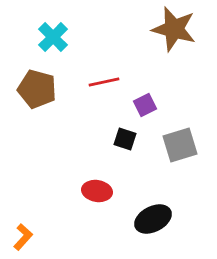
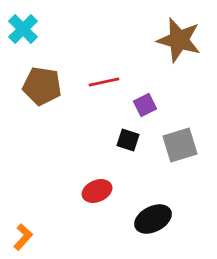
brown star: moved 5 px right, 11 px down
cyan cross: moved 30 px left, 8 px up
brown pentagon: moved 5 px right, 3 px up; rotated 6 degrees counterclockwise
black square: moved 3 px right, 1 px down
red ellipse: rotated 32 degrees counterclockwise
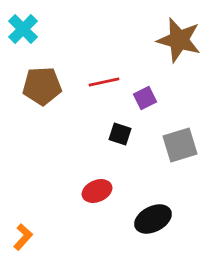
brown pentagon: rotated 12 degrees counterclockwise
purple square: moved 7 px up
black square: moved 8 px left, 6 px up
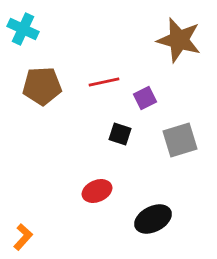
cyan cross: rotated 20 degrees counterclockwise
gray square: moved 5 px up
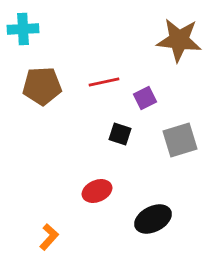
cyan cross: rotated 28 degrees counterclockwise
brown star: rotated 9 degrees counterclockwise
orange L-shape: moved 26 px right
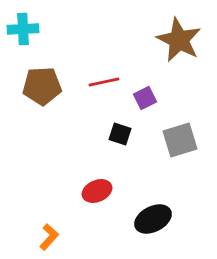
brown star: rotated 21 degrees clockwise
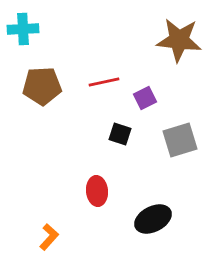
brown star: rotated 21 degrees counterclockwise
red ellipse: rotated 72 degrees counterclockwise
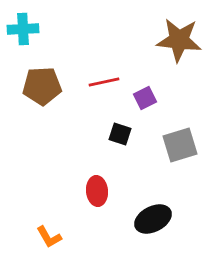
gray square: moved 5 px down
orange L-shape: rotated 108 degrees clockwise
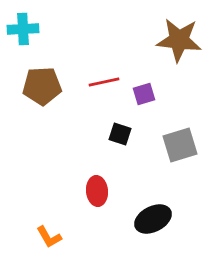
purple square: moved 1 px left, 4 px up; rotated 10 degrees clockwise
